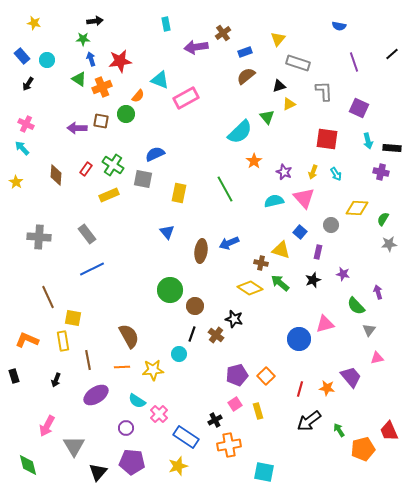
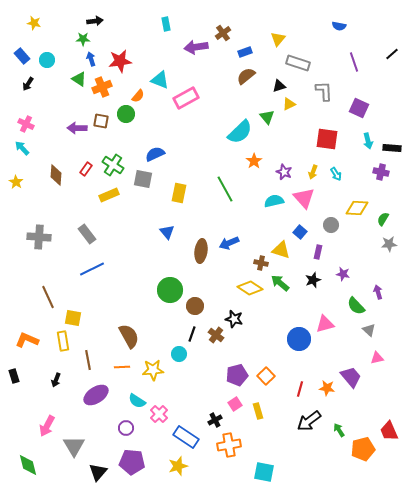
gray triangle at (369, 330): rotated 24 degrees counterclockwise
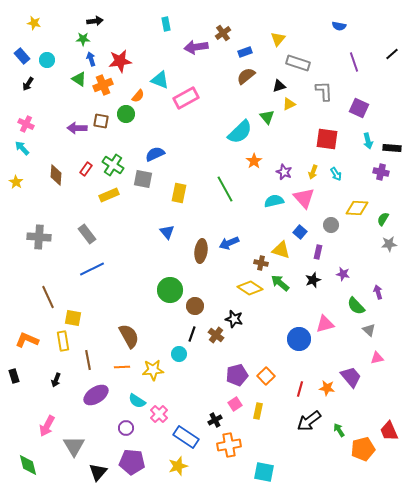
orange cross at (102, 87): moved 1 px right, 2 px up
yellow rectangle at (258, 411): rotated 28 degrees clockwise
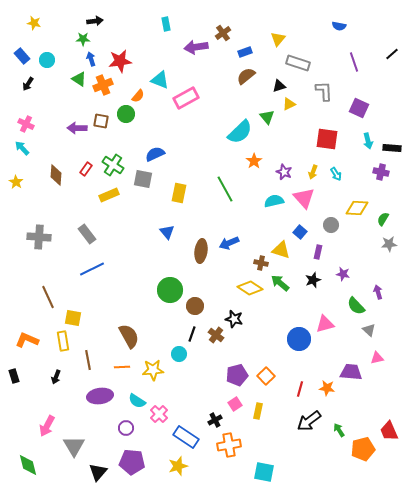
purple trapezoid at (351, 377): moved 5 px up; rotated 45 degrees counterclockwise
black arrow at (56, 380): moved 3 px up
purple ellipse at (96, 395): moved 4 px right, 1 px down; rotated 25 degrees clockwise
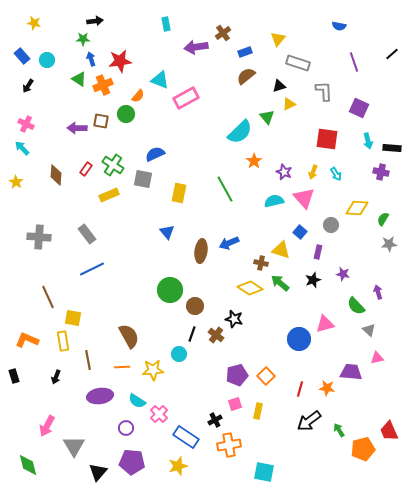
black arrow at (28, 84): moved 2 px down
pink square at (235, 404): rotated 16 degrees clockwise
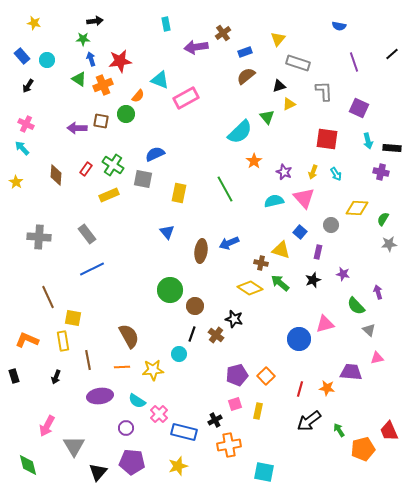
blue rectangle at (186, 437): moved 2 px left, 5 px up; rotated 20 degrees counterclockwise
